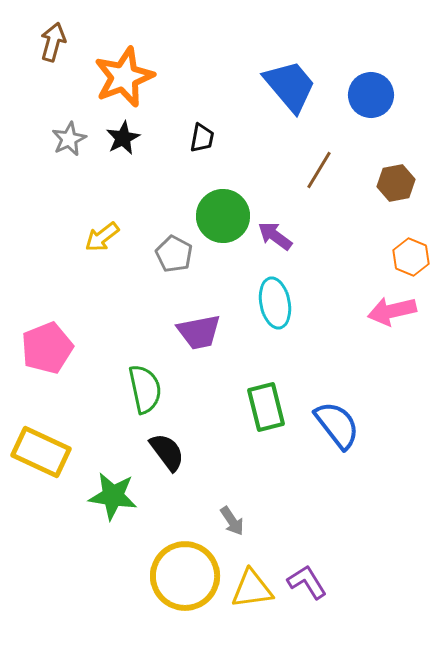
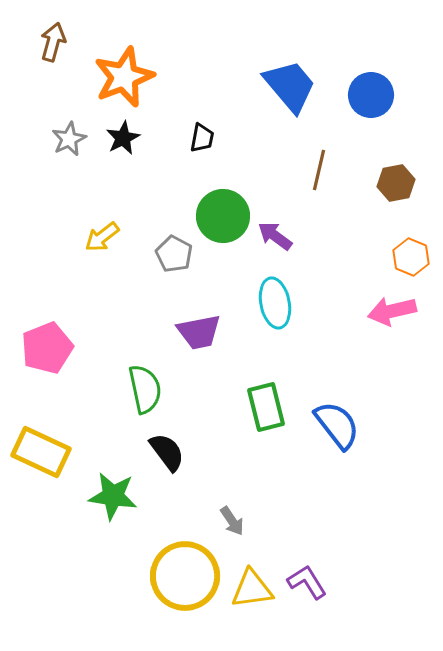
brown line: rotated 18 degrees counterclockwise
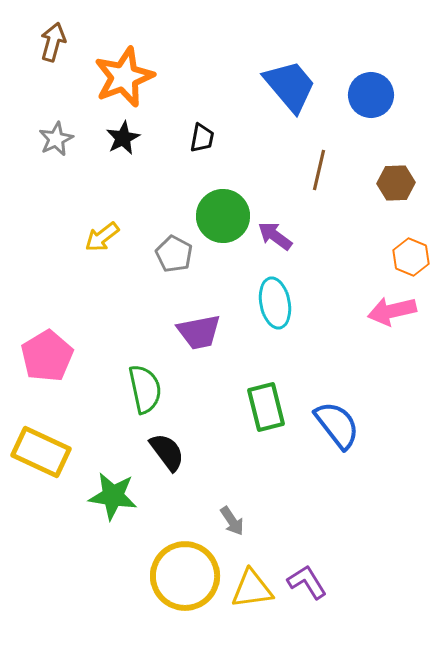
gray star: moved 13 px left
brown hexagon: rotated 9 degrees clockwise
pink pentagon: moved 8 px down; rotated 9 degrees counterclockwise
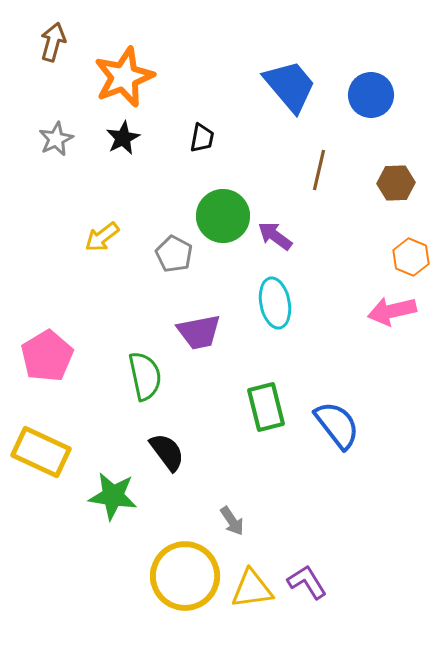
green semicircle: moved 13 px up
